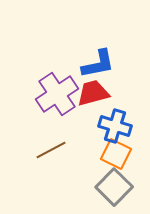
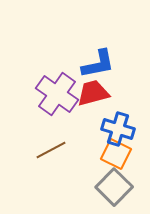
purple cross: rotated 21 degrees counterclockwise
blue cross: moved 3 px right, 3 px down
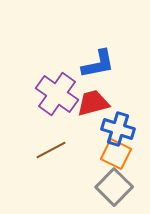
red trapezoid: moved 10 px down
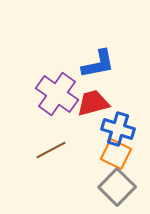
gray square: moved 3 px right
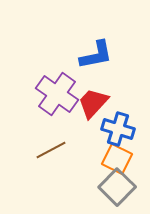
blue L-shape: moved 2 px left, 9 px up
red trapezoid: rotated 32 degrees counterclockwise
orange square: moved 1 px right, 5 px down
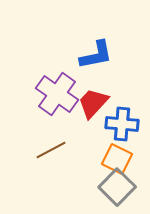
blue cross: moved 4 px right, 5 px up; rotated 12 degrees counterclockwise
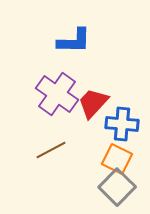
blue L-shape: moved 22 px left, 14 px up; rotated 12 degrees clockwise
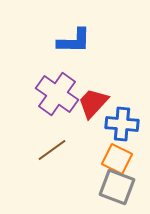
brown line: moved 1 px right; rotated 8 degrees counterclockwise
gray square: rotated 24 degrees counterclockwise
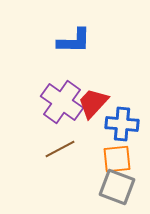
purple cross: moved 5 px right, 8 px down
brown line: moved 8 px right, 1 px up; rotated 8 degrees clockwise
orange square: rotated 32 degrees counterclockwise
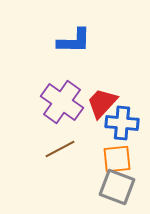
red trapezoid: moved 9 px right
blue cross: moved 1 px up
